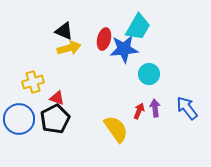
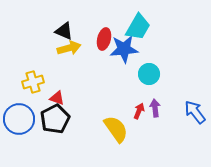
blue arrow: moved 8 px right, 4 px down
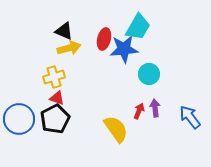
yellow cross: moved 21 px right, 5 px up
blue arrow: moved 5 px left, 5 px down
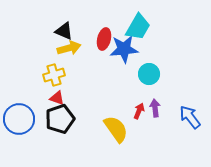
yellow cross: moved 2 px up
black pentagon: moved 5 px right; rotated 8 degrees clockwise
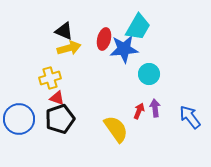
yellow cross: moved 4 px left, 3 px down
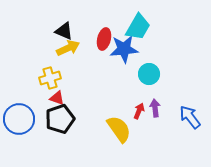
yellow arrow: moved 1 px left; rotated 10 degrees counterclockwise
yellow semicircle: moved 3 px right
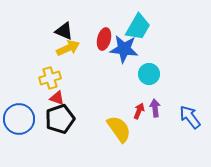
blue star: rotated 12 degrees clockwise
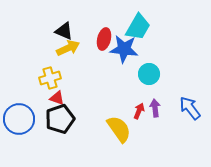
blue arrow: moved 9 px up
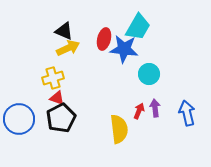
yellow cross: moved 3 px right
blue arrow: moved 3 px left, 5 px down; rotated 25 degrees clockwise
black pentagon: moved 1 px right, 1 px up; rotated 8 degrees counterclockwise
yellow semicircle: rotated 28 degrees clockwise
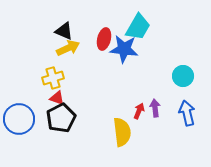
cyan circle: moved 34 px right, 2 px down
yellow semicircle: moved 3 px right, 3 px down
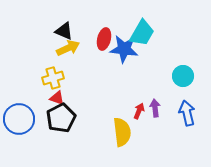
cyan trapezoid: moved 4 px right, 6 px down
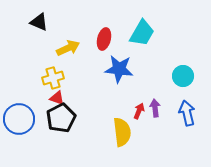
black triangle: moved 25 px left, 9 px up
blue star: moved 5 px left, 20 px down
